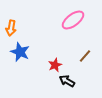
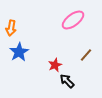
blue star: moved 1 px left; rotated 18 degrees clockwise
brown line: moved 1 px right, 1 px up
black arrow: rotated 14 degrees clockwise
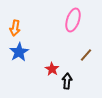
pink ellipse: rotated 35 degrees counterclockwise
orange arrow: moved 4 px right
red star: moved 3 px left, 4 px down; rotated 16 degrees counterclockwise
black arrow: rotated 49 degrees clockwise
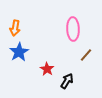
pink ellipse: moved 9 px down; rotated 20 degrees counterclockwise
red star: moved 5 px left
black arrow: rotated 28 degrees clockwise
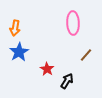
pink ellipse: moved 6 px up
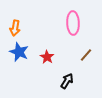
blue star: rotated 18 degrees counterclockwise
red star: moved 12 px up
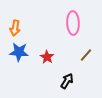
blue star: rotated 18 degrees counterclockwise
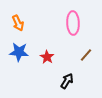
orange arrow: moved 3 px right, 5 px up; rotated 35 degrees counterclockwise
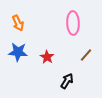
blue star: moved 1 px left
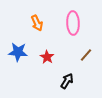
orange arrow: moved 19 px right
